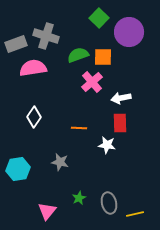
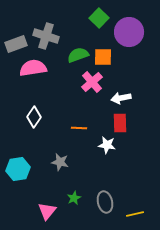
green star: moved 5 px left
gray ellipse: moved 4 px left, 1 px up
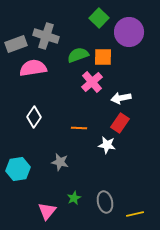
red rectangle: rotated 36 degrees clockwise
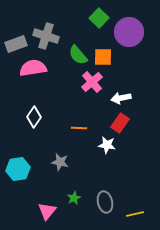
green semicircle: rotated 110 degrees counterclockwise
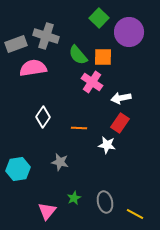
pink cross: rotated 15 degrees counterclockwise
white diamond: moved 9 px right
yellow line: rotated 42 degrees clockwise
